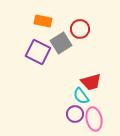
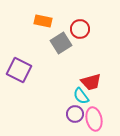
purple square: moved 19 px left, 18 px down
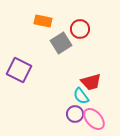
pink ellipse: rotated 30 degrees counterclockwise
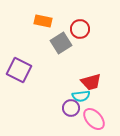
cyan semicircle: rotated 60 degrees counterclockwise
purple circle: moved 4 px left, 6 px up
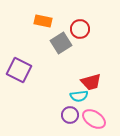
cyan semicircle: moved 2 px left
purple circle: moved 1 px left, 7 px down
pink ellipse: rotated 15 degrees counterclockwise
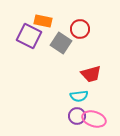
gray square: rotated 25 degrees counterclockwise
purple square: moved 10 px right, 34 px up
red trapezoid: moved 8 px up
purple circle: moved 7 px right, 1 px down
pink ellipse: rotated 15 degrees counterclockwise
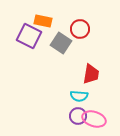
red trapezoid: rotated 65 degrees counterclockwise
cyan semicircle: rotated 12 degrees clockwise
purple circle: moved 1 px right
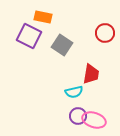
orange rectangle: moved 4 px up
red circle: moved 25 px right, 4 px down
gray square: moved 1 px right, 2 px down
cyan semicircle: moved 5 px left, 4 px up; rotated 18 degrees counterclockwise
pink ellipse: moved 1 px down
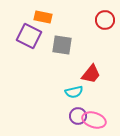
red circle: moved 13 px up
gray square: rotated 25 degrees counterclockwise
red trapezoid: rotated 30 degrees clockwise
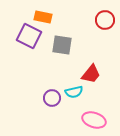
purple circle: moved 26 px left, 18 px up
